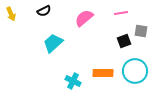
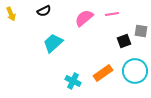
pink line: moved 9 px left, 1 px down
orange rectangle: rotated 36 degrees counterclockwise
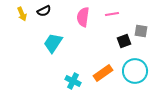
yellow arrow: moved 11 px right
pink semicircle: moved 1 px left, 1 px up; rotated 42 degrees counterclockwise
cyan trapezoid: rotated 15 degrees counterclockwise
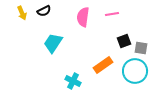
yellow arrow: moved 1 px up
gray square: moved 17 px down
orange rectangle: moved 8 px up
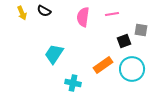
black semicircle: rotated 56 degrees clockwise
cyan trapezoid: moved 1 px right, 11 px down
gray square: moved 18 px up
cyan circle: moved 3 px left, 2 px up
cyan cross: moved 2 px down; rotated 14 degrees counterclockwise
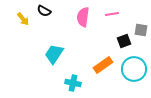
yellow arrow: moved 1 px right, 6 px down; rotated 16 degrees counterclockwise
cyan circle: moved 2 px right
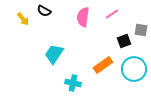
pink line: rotated 24 degrees counterclockwise
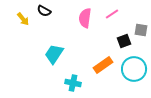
pink semicircle: moved 2 px right, 1 px down
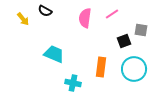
black semicircle: moved 1 px right
cyan trapezoid: rotated 80 degrees clockwise
orange rectangle: moved 2 px left, 2 px down; rotated 48 degrees counterclockwise
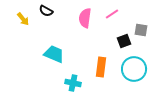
black semicircle: moved 1 px right
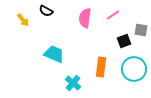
pink line: moved 1 px right, 1 px down
yellow arrow: moved 1 px down
cyan cross: rotated 28 degrees clockwise
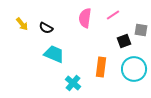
black semicircle: moved 17 px down
yellow arrow: moved 1 px left, 4 px down
